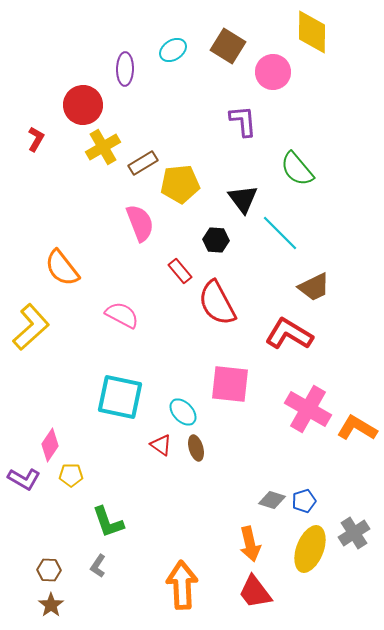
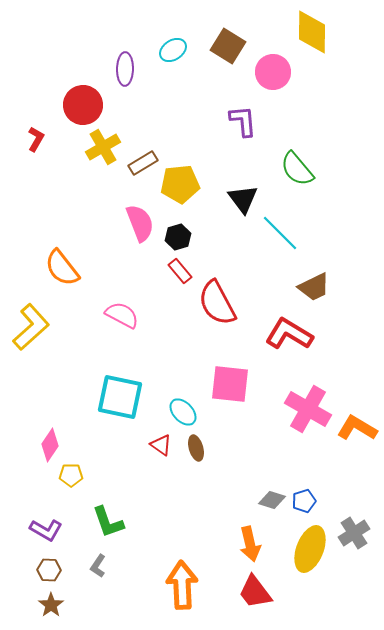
black hexagon at (216, 240): moved 38 px left, 3 px up; rotated 20 degrees counterclockwise
purple L-shape at (24, 479): moved 22 px right, 51 px down
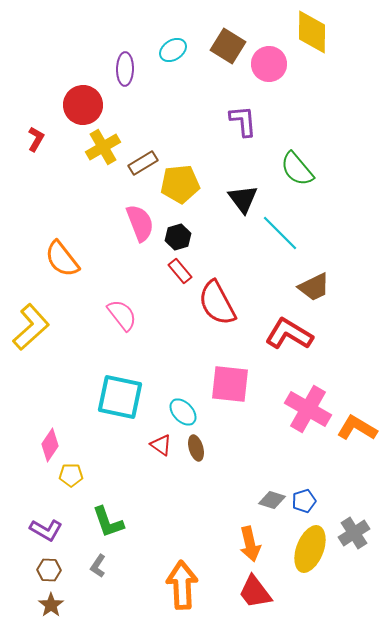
pink circle at (273, 72): moved 4 px left, 8 px up
orange semicircle at (62, 268): moved 9 px up
pink semicircle at (122, 315): rotated 24 degrees clockwise
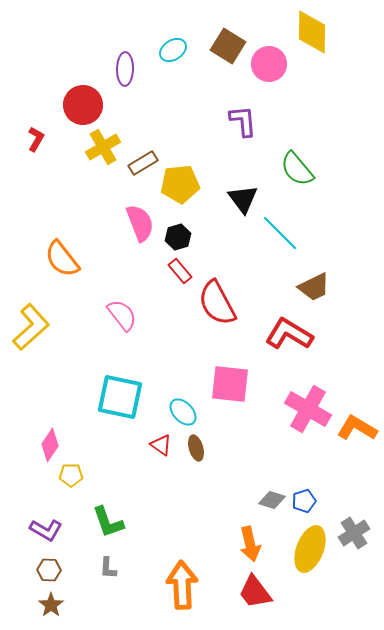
gray L-shape at (98, 566): moved 10 px right, 2 px down; rotated 30 degrees counterclockwise
